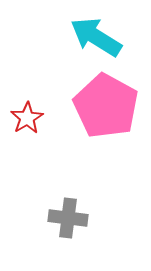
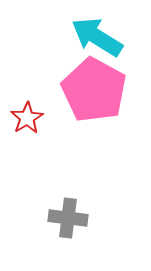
cyan arrow: moved 1 px right
pink pentagon: moved 12 px left, 16 px up
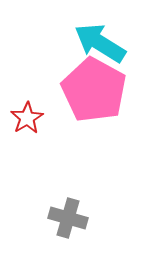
cyan arrow: moved 3 px right, 6 px down
gray cross: rotated 9 degrees clockwise
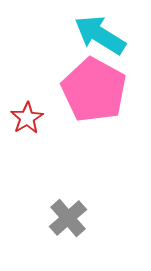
cyan arrow: moved 8 px up
gray cross: rotated 33 degrees clockwise
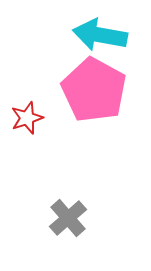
cyan arrow: rotated 22 degrees counterclockwise
red star: rotated 12 degrees clockwise
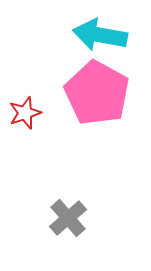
pink pentagon: moved 3 px right, 3 px down
red star: moved 2 px left, 5 px up
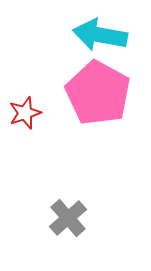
pink pentagon: moved 1 px right
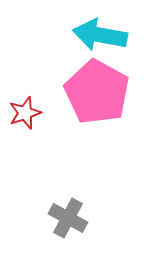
pink pentagon: moved 1 px left, 1 px up
gray cross: rotated 21 degrees counterclockwise
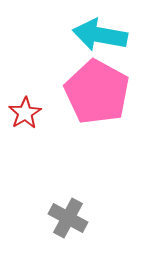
red star: rotated 12 degrees counterclockwise
